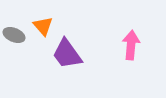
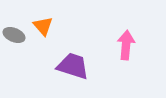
pink arrow: moved 5 px left
purple trapezoid: moved 6 px right, 12 px down; rotated 144 degrees clockwise
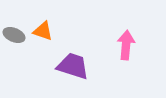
orange triangle: moved 5 px down; rotated 30 degrees counterclockwise
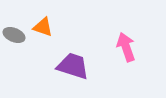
orange triangle: moved 4 px up
pink arrow: moved 2 px down; rotated 24 degrees counterclockwise
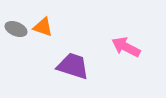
gray ellipse: moved 2 px right, 6 px up
pink arrow: rotated 44 degrees counterclockwise
